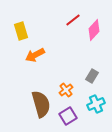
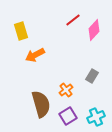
cyan cross: moved 13 px down
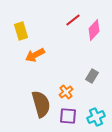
orange cross: moved 2 px down
purple square: rotated 36 degrees clockwise
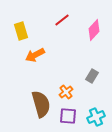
red line: moved 11 px left
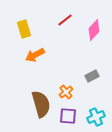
red line: moved 3 px right
yellow rectangle: moved 3 px right, 2 px up
gray rectangle: rotated 32 degrees clockwise
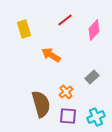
orange arrow: moved 16 px right; rotated 60 degrees clockwise
gray rectangle: moved 1 px down; rotated 16 degrees counterclockwise
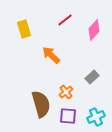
orange arrow: rotated 12 degrees clockwise
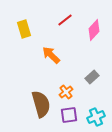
purple square: moved 1 px right, 1 px up; rotated 12 degrees counterclockwise
